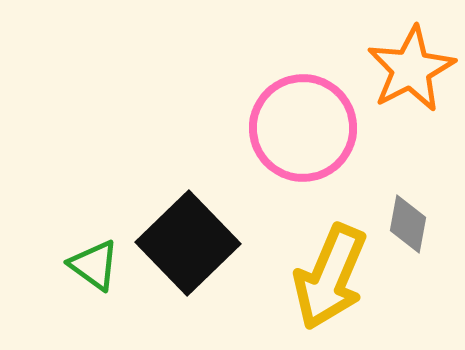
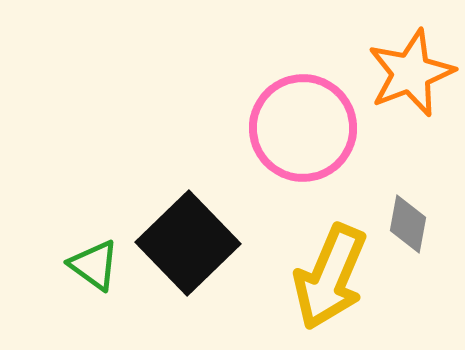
orange star: moved 4 px down; rotated 6 degrees clockwise
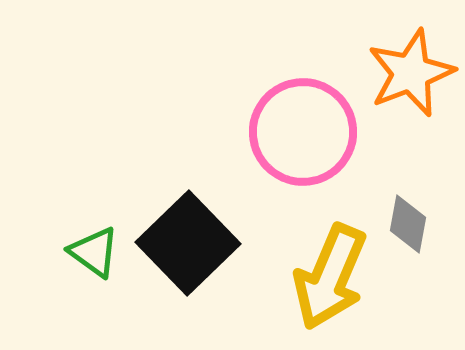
pink circle: moved 4 px down
green triangle: moved 13 px up
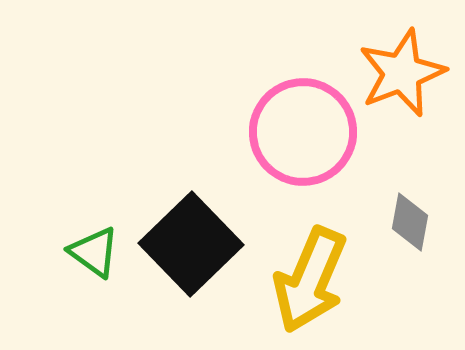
orange star: moved 9 px left
gray diamond: moved 2 px right, 2 px up
black square: moved 3 px right, 1 px down
yellow arrow: moved 20 px left, 3 px down
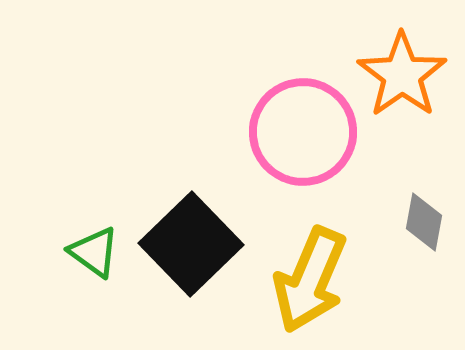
orange star: moved 2 px down; rotated 14 degrees counterclockwise
gray diamond: moved 14 px right
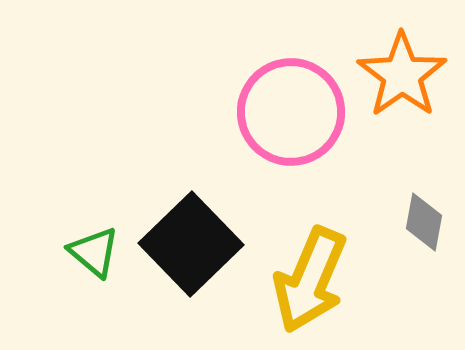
pink circle: moved 12 px left, 20 px up
green triangle: rotated 4 degrees clockwise
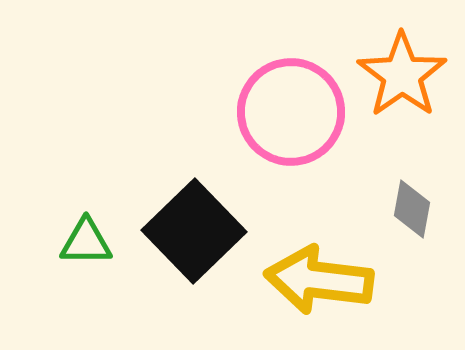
gray diamond: moved 12 px left, 13 px up
black square: moved 3 px right, 13 px up
green triangle: moved 8 px left, 10 px up; rotated 40 degrees counterclockwise
yellow arrow: moved 9 px right; rotated 74 degrees clockwise
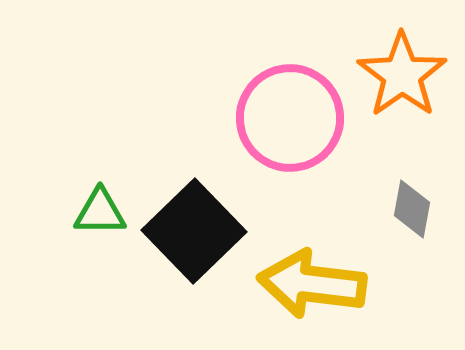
pink circle: moved 1 px left, 6 px down
green triangle: moved 14 px right, 30 px up
yellow arrow: moved 7 px left, 4 px down
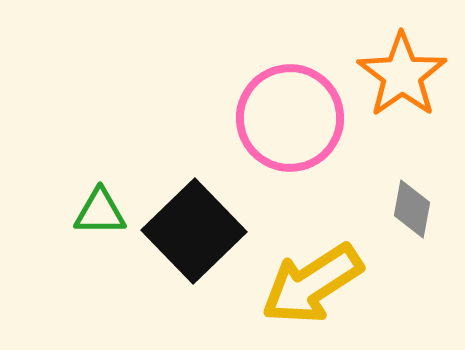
yellow arrow: rotated 40 degrees counterclockwise
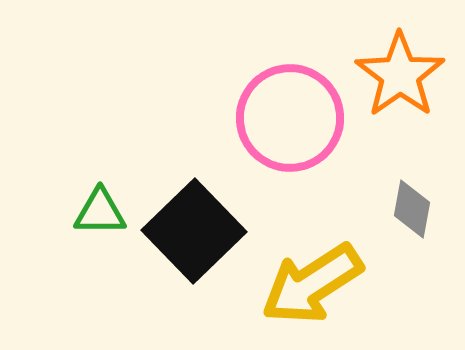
orange star: moved 2 px left
